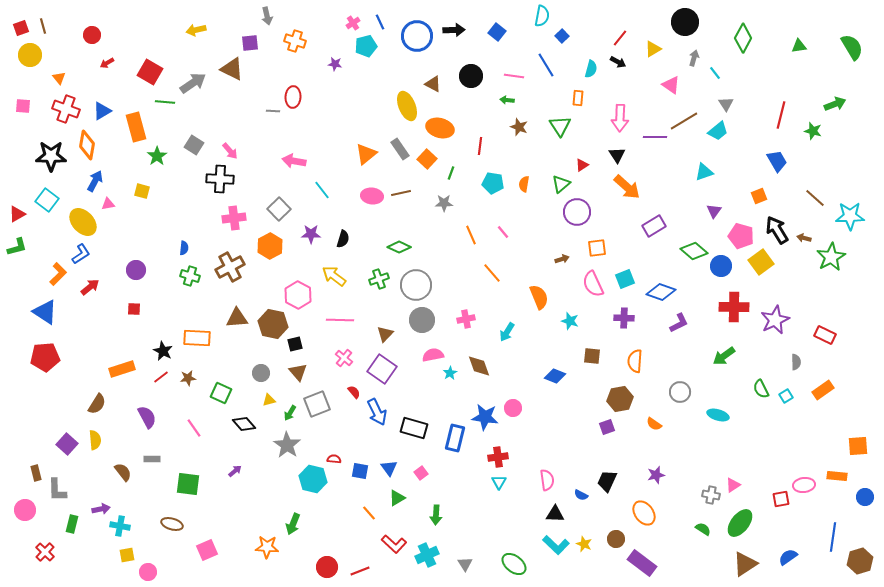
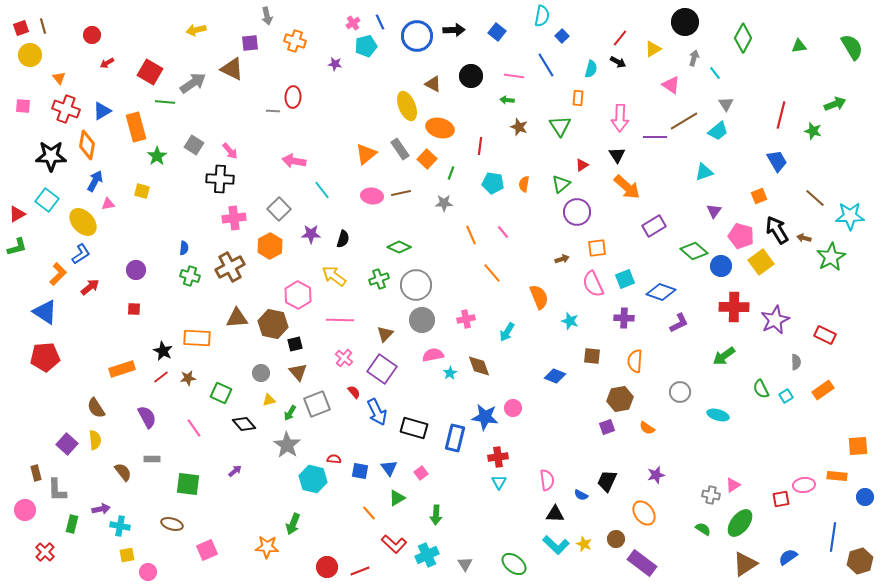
brown semicircle at (97, 404): moved 1 px left, 4 px down; rotated 115 degrees clockwise
orange semicircle at (654, 424): moved 7 px left, 4 px down
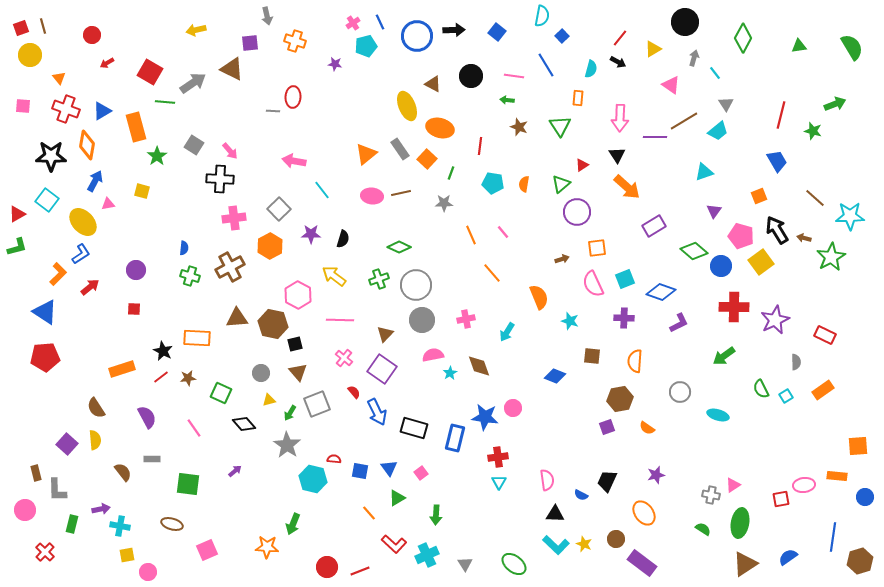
green ellipse at (740, 523): rotated 28 degrees counterclockwise
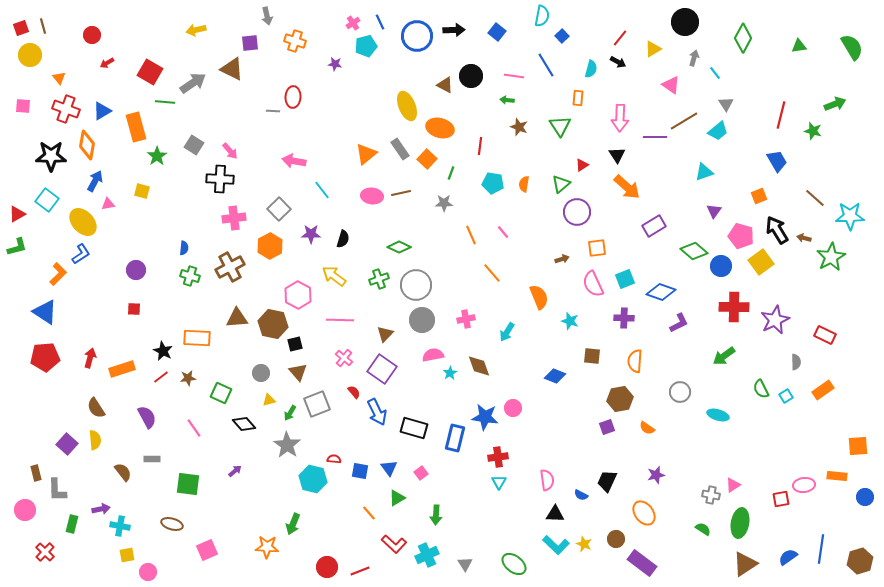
brown triangle at (433, 84): moved 12 px right, 1 px down
red arrow at (90, 287): moved 71 px down; rotated 36 degrees counterclockwise
blue line at (833, 537): moved 12 px left, 12 px down
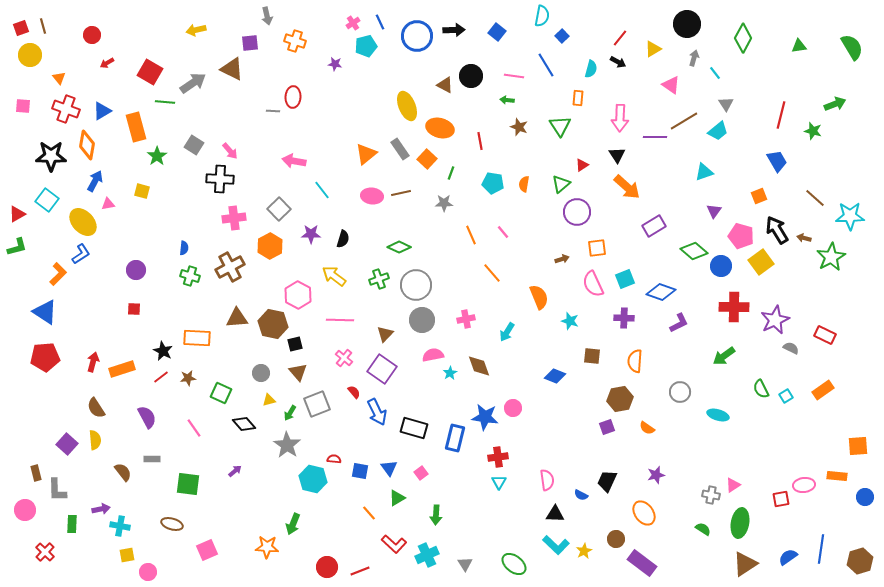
black circle at (685, 22): moved 2 px right, 2 px down
red line at (480, 146): moved 5 px up; rotated 18 degrees counterclockwise
red arrow at (90, 358): moved 3 px right, 4 px down
gray semicircle at (796, 362): moved 5 px left, 14 px up; rotated 63 degrees counterclockwise
green rectangle at (72, 524): rotated 12 degrees counterclockwise
yellow star at (584, 544): moved 7 px down; rotated 21 degrees clockwise
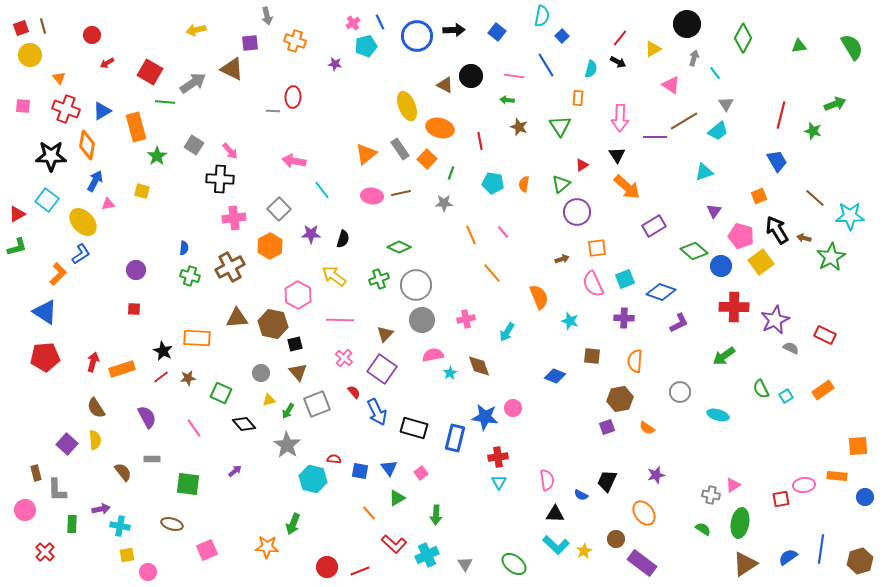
green arrow at (290, 413): moved 2 px left, 2 px up
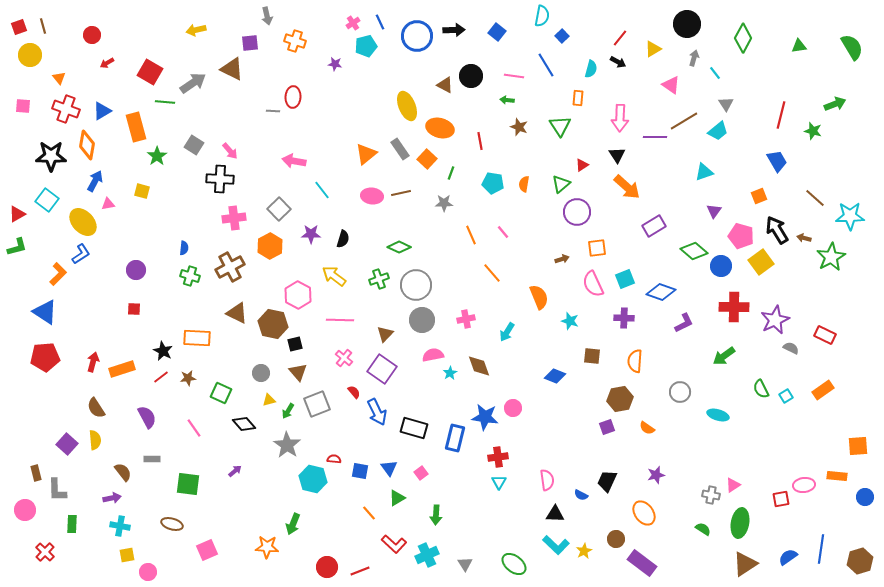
red square at (21, 28): moved 2 px left, 1 px up
brown triangle at (237, 318): moved 5 px up; rotated 30 degrees clockwise
purple L-shape at (679, 323): moved 5 px right
purple arrow at (101, 509): moved 11 px right, 11 px up
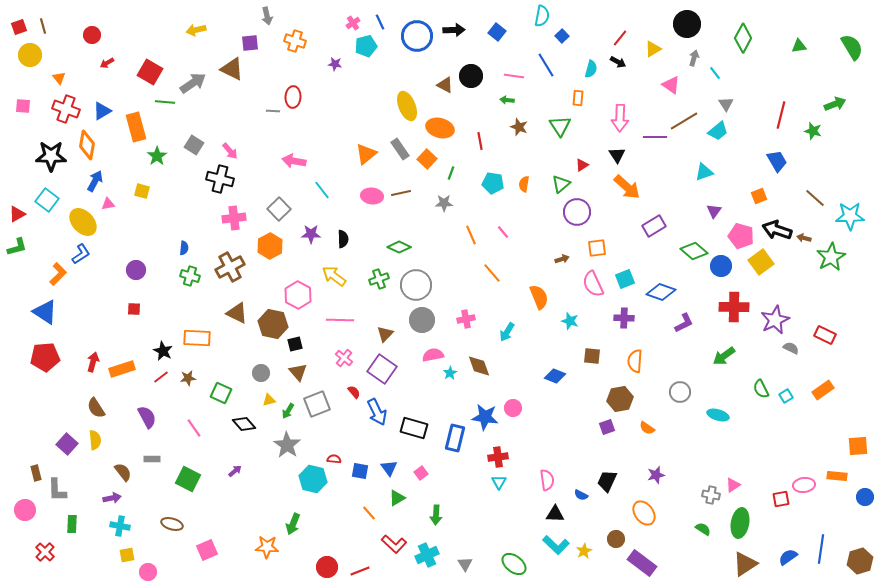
black cross at (220, 179): rotated 12 degrees clockwise
black arrow at (777, 230): rotated 40 degrees counterclockwise
black semicircle at (343, 239): rotated 18 degrees counterclockwise
green square at (188, 484): moved 5 px up; rotated 20 degrees clockwise
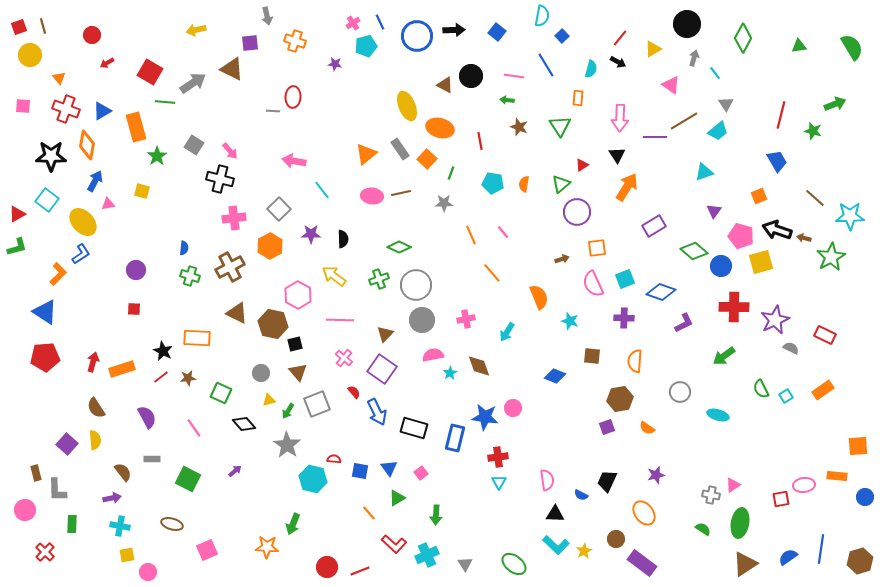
orange arrow at (627, 187): rotated 100 degrees counterclockwise
yellow square at (761, 262): rotated 20 degrees clockwise
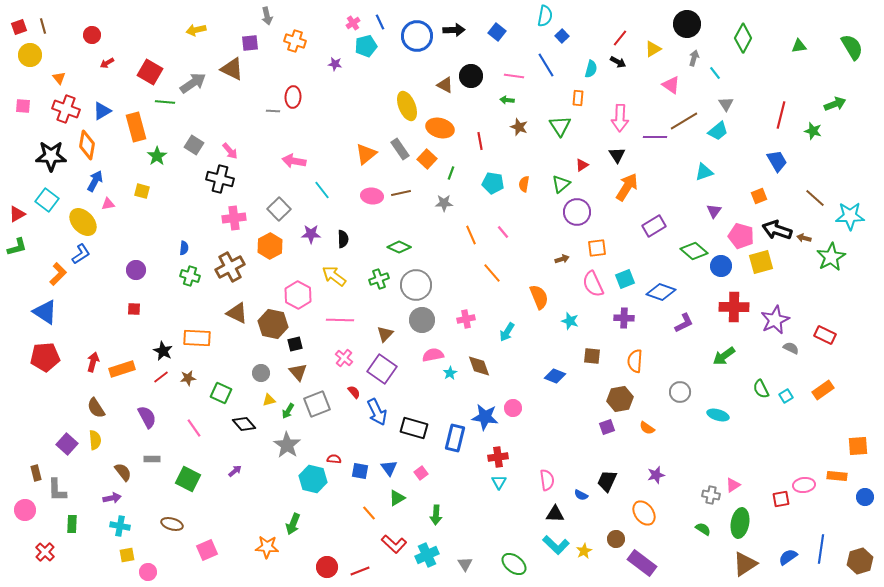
cyan semicircle at (542, 16): moved 3 px right
